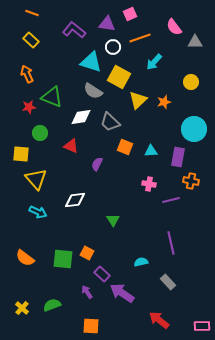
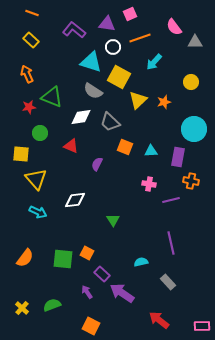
orange semicircle at (25, 258): rotated 90 degrees counterclockwise
orange square at (91, 326): rotated 24 degrees clockwise
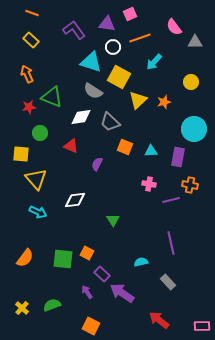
purple L-shape at (74, 30): rotated 15 degrees clockwise
orange cross at (191, 181): moved 1 px left, 4 px down
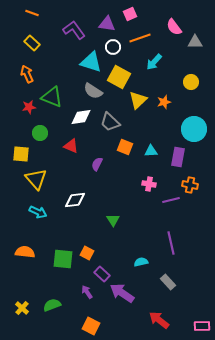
yellow rectangle at (31, 40): moved 1 px right, 3 px down
orange semicircle at (25, 258): moved 6 px up; rotated 120 degrees counterclockwise
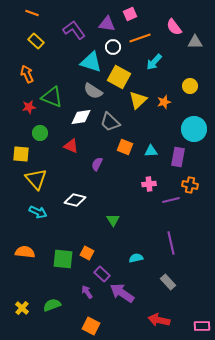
yellow rectangle at (32, 43): moved 4 px right, 2 px up
yellow circle at (191, 82): moved 1 px left, 4 px down
pink cross at (149, 184): rotated 16 degrees counterclockwise
white diamond at (75, 200): rotated 20 degrees clockwise
cyan semicircle at (141, 262): moved 5 px left, 4 px up
red arrow at (159, 320): rotated 25 degrees counterclockwise
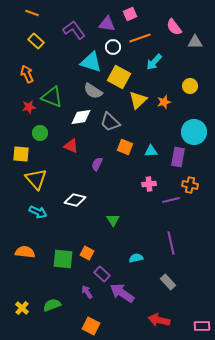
cyan circle at (194, 129): moved 3 px down
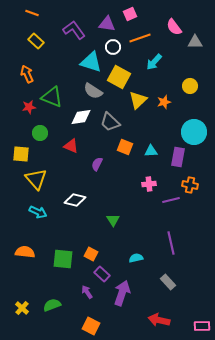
orange square at (87, 253): moved 4 px right, 1 px down
purple arrow at (122, 293): rotated 75 degrees clockwise
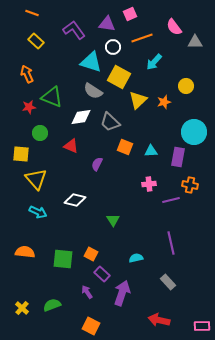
orange line at (140, 38): moved 2 px right
yellow circle at (190, 86): moved 4 px left
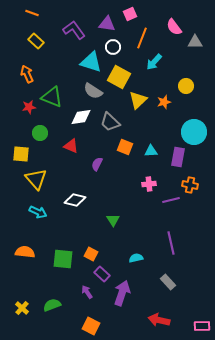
orange line at (142, 38): rotated 50 degrees counterclockwise
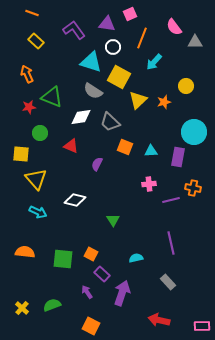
orange cross at (190, 185): moved 3 px right, 3 px down
